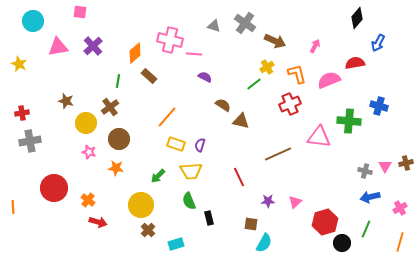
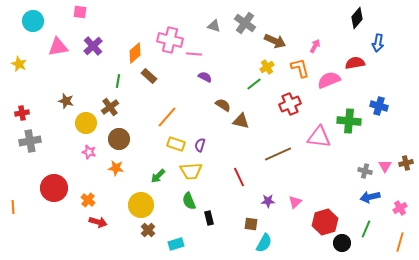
blue arrow at (378, 43): rotated 18 degrees counterclockwise
orange L-shape at (297, 74): moved 3 px right, 6 px up
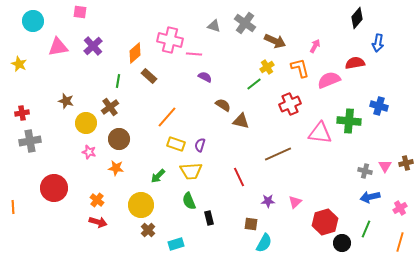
pink triangle at (319, 137): moved 1 px right, 4 px up
orange cross at (88, 200): moved 9 px right
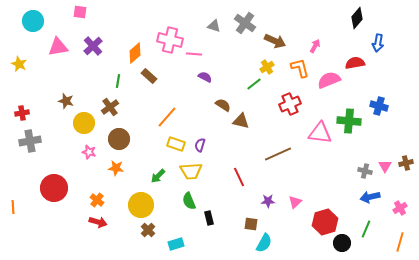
yellow circle at (86, 123): moved 2 px left
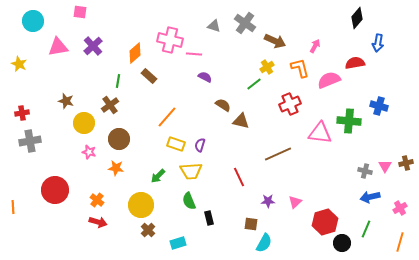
brown cross at (110, 107): moved 2 px up
red circle at (54, 188): moved 1 px right, 2 px down
cyan rectangle at (176, 244): moved 2 px right, 1 px up
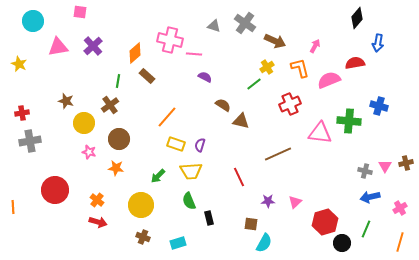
brown rectangle at (149, 76): moved 2 px left
brown cross at (148, 230): moved 5 px left, 7 px down; rotated 24 degrees counterclockwise
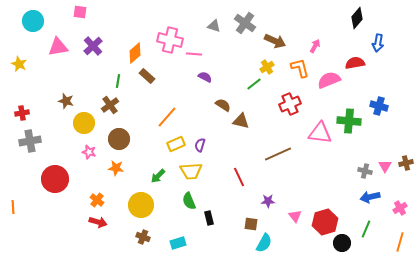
yellow rectangle at (176, 144): rotated 42 degrees counterclockwise
red circle at (55, 190): moved 11 px up
pink triangle at (295, 202): moved 14 px down; rotated 24 degrees counterclockwise
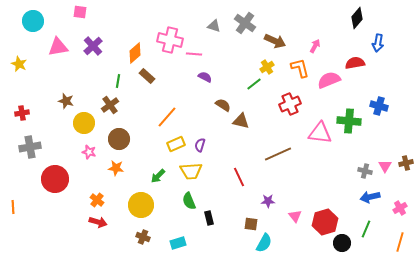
gray cross at (30, 141): moved 6 px down
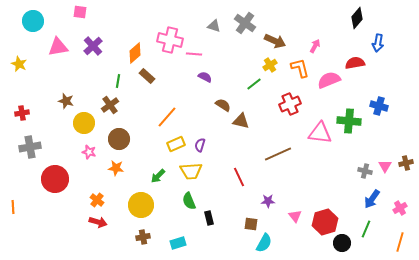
yellow cross at (267, 67): moved 3 px right, 2 px up
blue arrow at (370, 197): moved 2 px right, 2 px down; rotated 42 degrees counterclockwise
brown cross at (143, 237): rotated 32 degrees counterclockwise
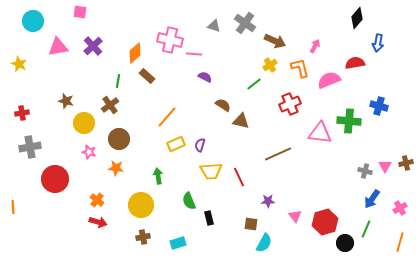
yellow trapezoid at (191, 171): moved 20 px right
green arrow at (158, 176): rotated 126 degrees clockwise
black circle at (342, 243): moved 3 px right
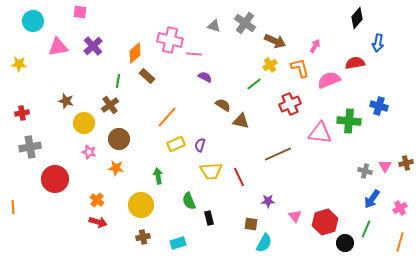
yellow star at (19, 64): rotated 21 degrees counterclockwise
